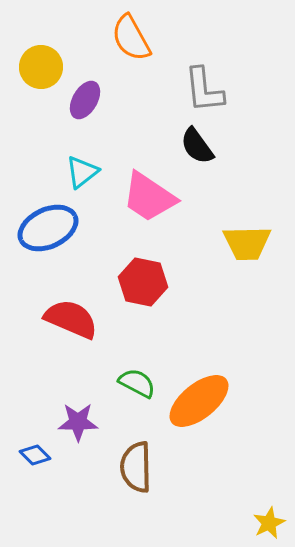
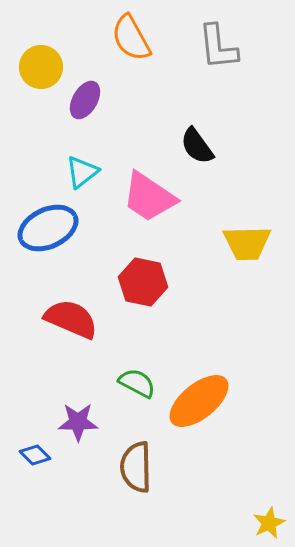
gray L-shape: moved 14 px right, 43 px up
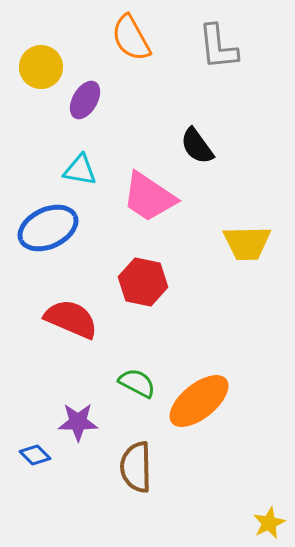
cyan triangle: moved 2 px left, 2 px up; rotated 48 degrees clockwise
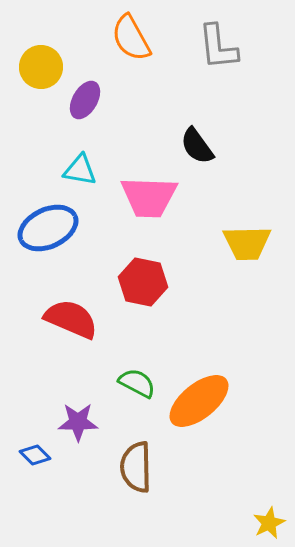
pink trapezoid: rotated 32 degrees counterclockwise
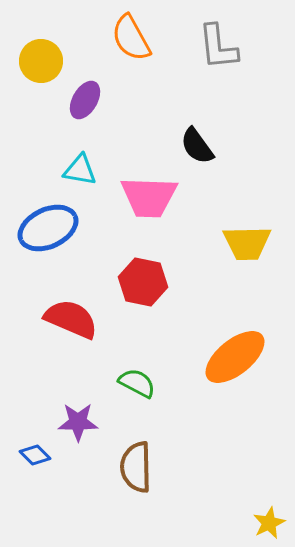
yellow circle: moved 6 px up
orange ellipse: moved 36 px right, 44 px up
